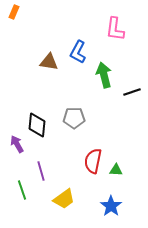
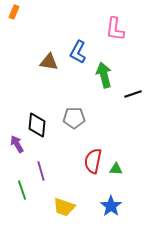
black line: moved 1 px right, 2 px down
green triangle: moved 1 px up
yellow trapezoid: moved 8 px down; rotated 55 degrees clockwise
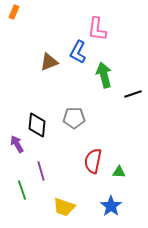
pink L-shape: moved 18 px left
brown triangle: rotated 30 degrees counterclockwise
green triangle: moved 3 px right, 3 px down
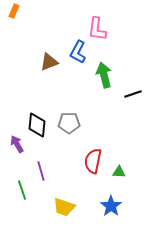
orange rectangle: moved 1 px up
gray pentagon: moved 5 px left, 5 px down
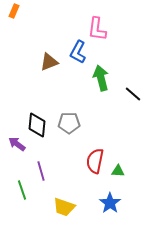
green arrow: moved 3 px left, 3 px down
black line: rotated 60 degrees clockwise
purple arrow: rotated 24 degrees counterclockwise
red semicircle: moved 2 px right
green triangle: moved 1 px left, 1 px up
blue star: moved 1 px left, 3 px up
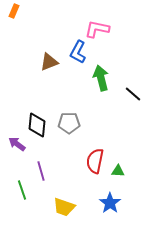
pink L-shape: rotated 95 degrees clockwise
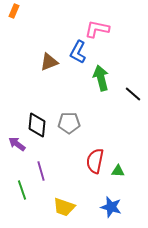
blue star: moved 1 px right, 4 px down; rotated 20 degrees counterclockwise
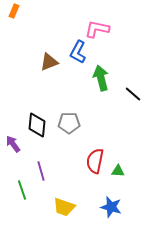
purple arrow: moved 4 px left; rotated 18 degrees clockwise
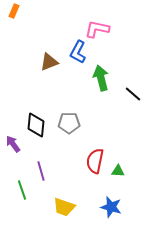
black diamond: moved 1 px left
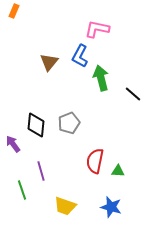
blue L-shape: moved 2 px right, 4 px down
brown triangle: rotated 30 degrees counterclockwise
gray pentagon: rotated 20 degrees counterclockwise
yellow trapezoid: moved 1 px right, 1 px up
